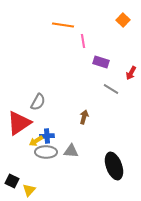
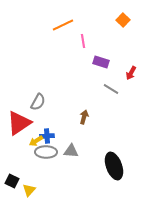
orange line: rotated 35 degrees counterclockwise
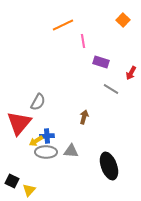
red triangle: rotated 16 degrees counterclockwise
black ellipse: moved 5 px left
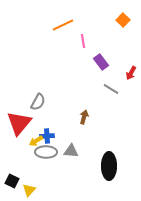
purple rectangle: rotated 35 degrees clockwise
black ellipse: rotated 20 degrees clockwise
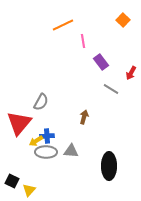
gray semicircle: moved 3 px right
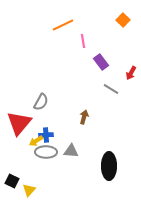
blue cross: moved 1 px left, 1 px up
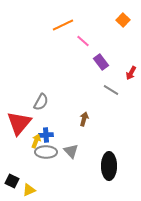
pink line: rotated 40 degrees counterclockwise
gray line: moved 1 px down
brown arrow: moved 2 px down
yellow arrow: rotated 144 degrees clockwise
gray triangle: rotated 42 degrees clockwise
yellow triangle: rotated 24 degrees clockwise
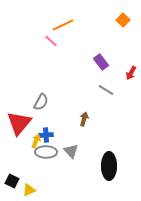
pink line: moved 32 px left
gray line: moved 5 px left
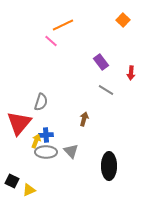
red arrow: rotated 24 degrees counterclockwise
gray semicircle: rotated 12 degrees counterclockwise
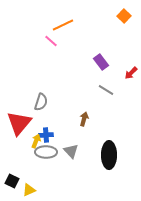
orange square: moved 1 px right, 4 px up
red arrow: rotated 40 degrees clockwise
black ellipse: moved 11 px up
